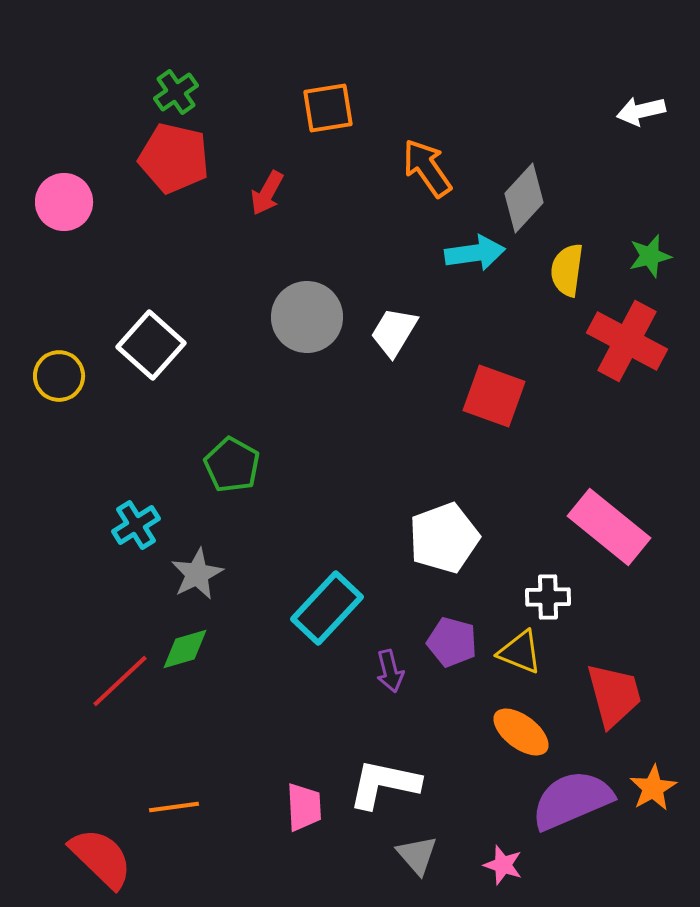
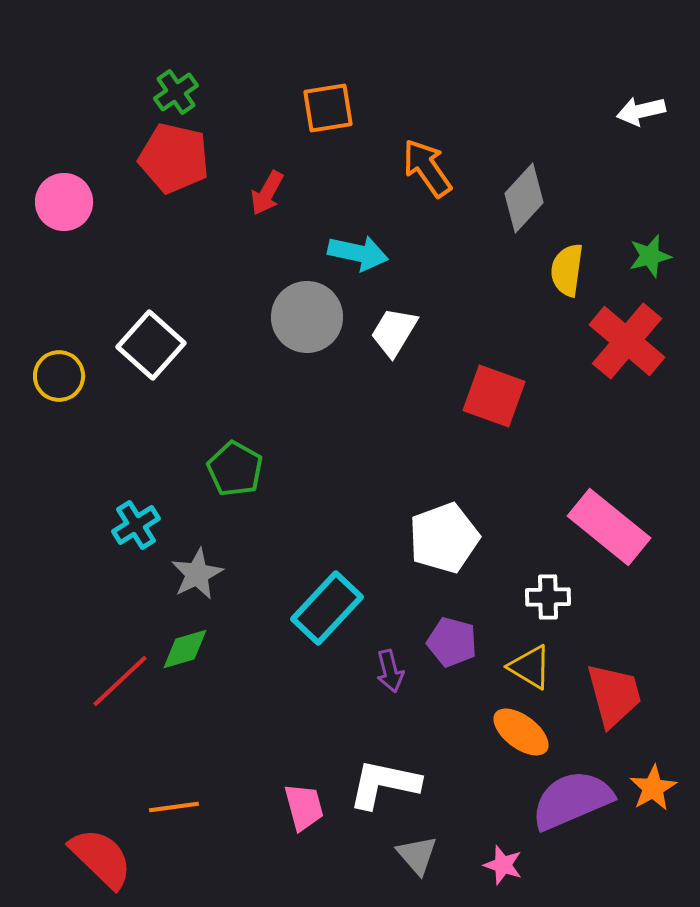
cyan arrow: moved 117 px left; rotated 20 degrees clockwise
red cross: rotated 12 degrees clockwise
green pentagon: moved 3 px right, 4 px down
yellow triangle: moved 10 px right, 15 px down; rotated 9 degrees clockwise
pink trapezoid: rotated 12 degrees counterclockwise
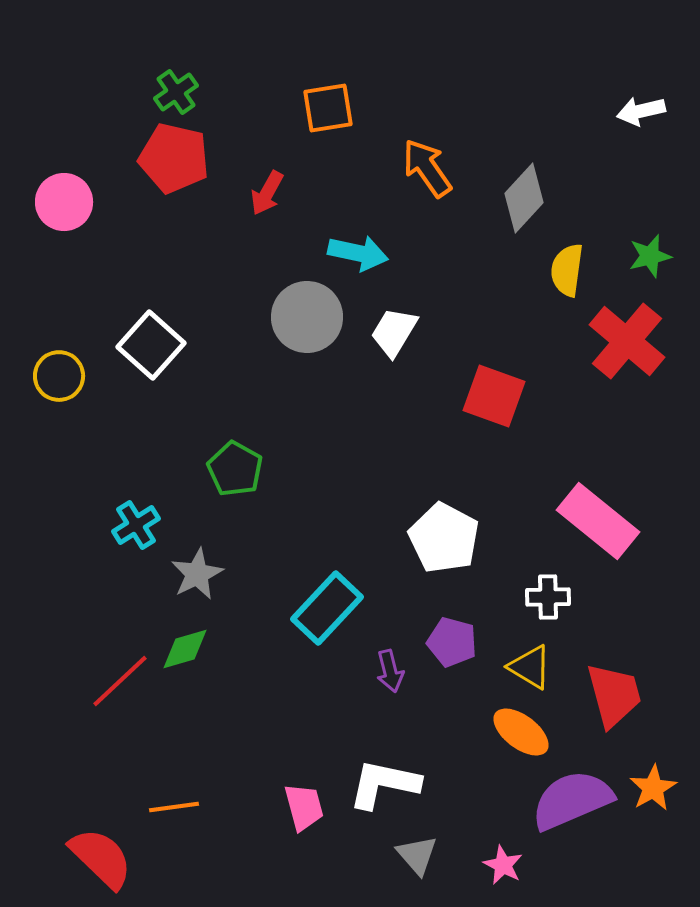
pink rectangle: moved 11 px left, 6 px up
white pentagon: rotated 24 degrees counterclockwise
pink star: rotated 9 degrees clockwise
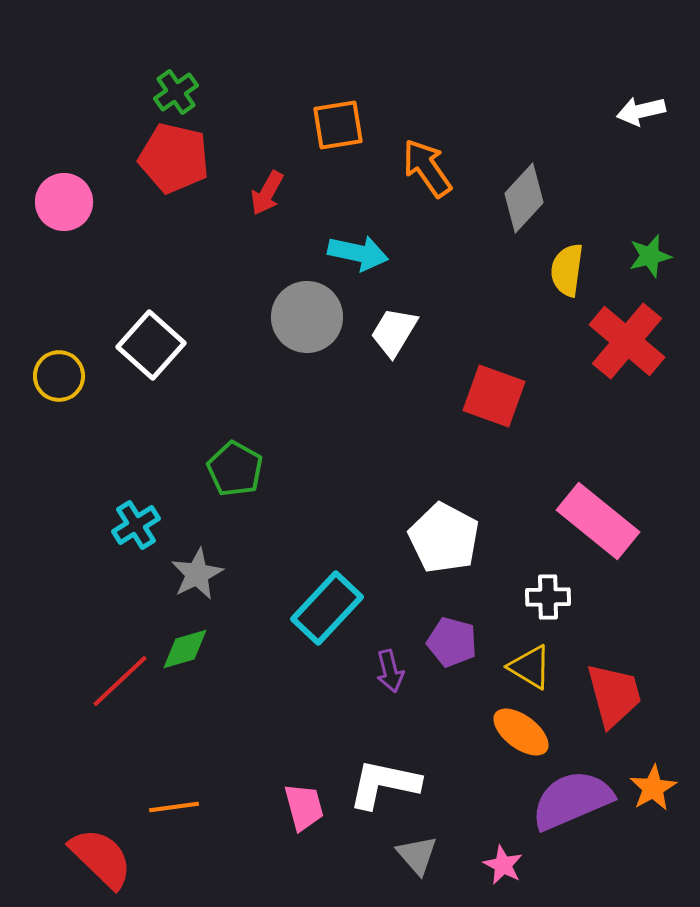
orange square: moved 10 px right, 17 px down
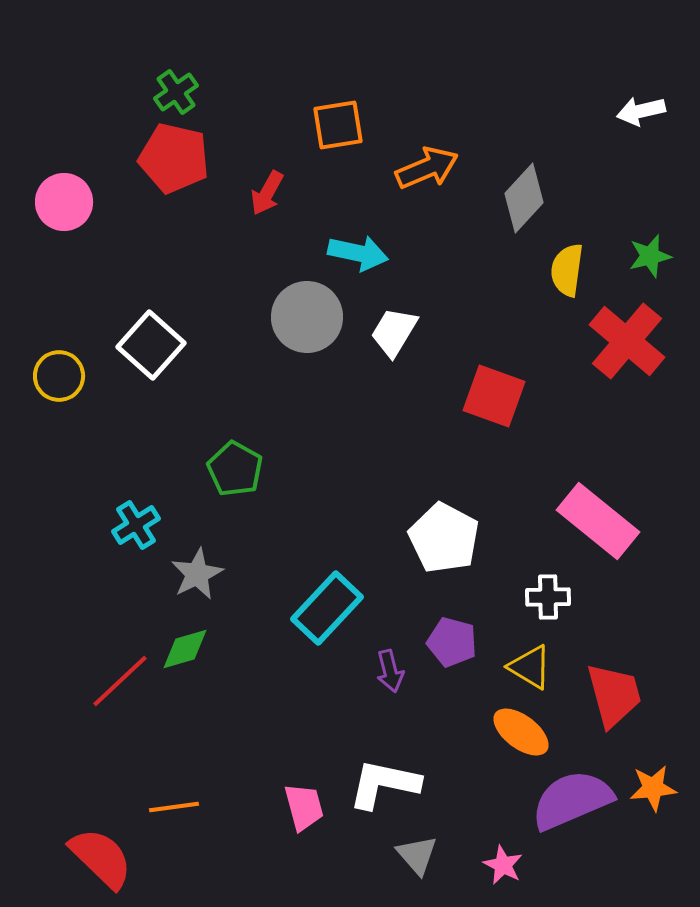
orange arrow: rotated 102 degrees clockwise
orange star: rotated 24 degrees clockwise
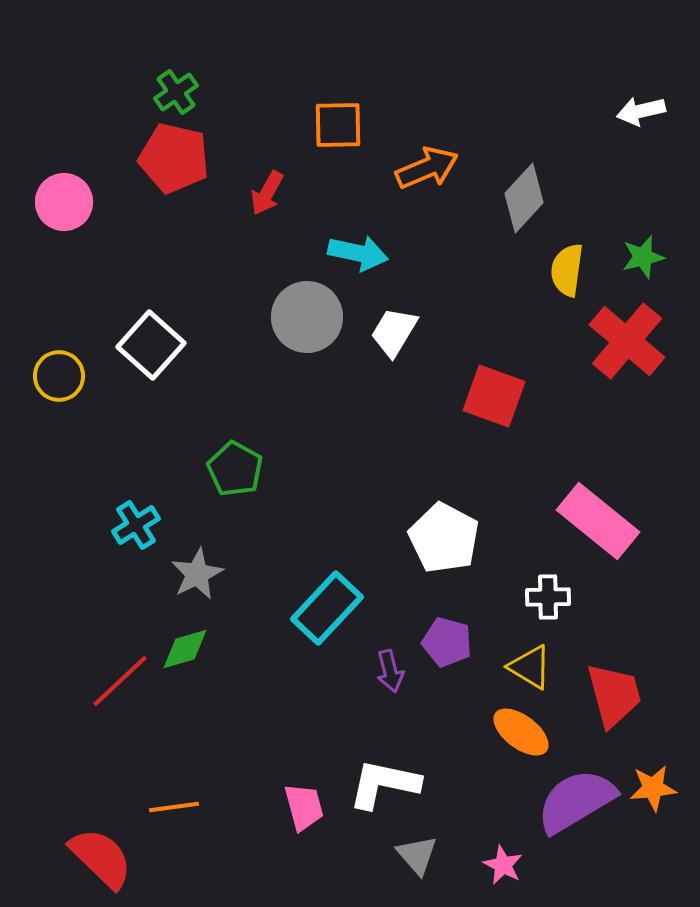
orange square: rotated 8 degrees clockwise
green star: moved 7 px left, 1 px down
purple pentagon: moved 5 px left
purple semicircle: moved 4 px right, 1 px down; rotated 8 degrees counterclockwise
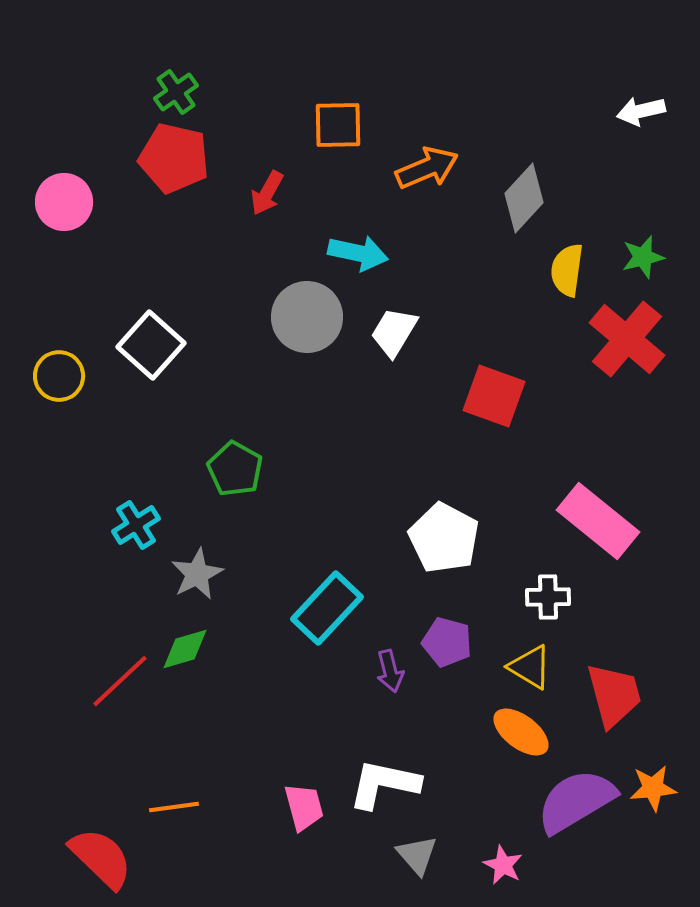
red cross: moved 2 px up
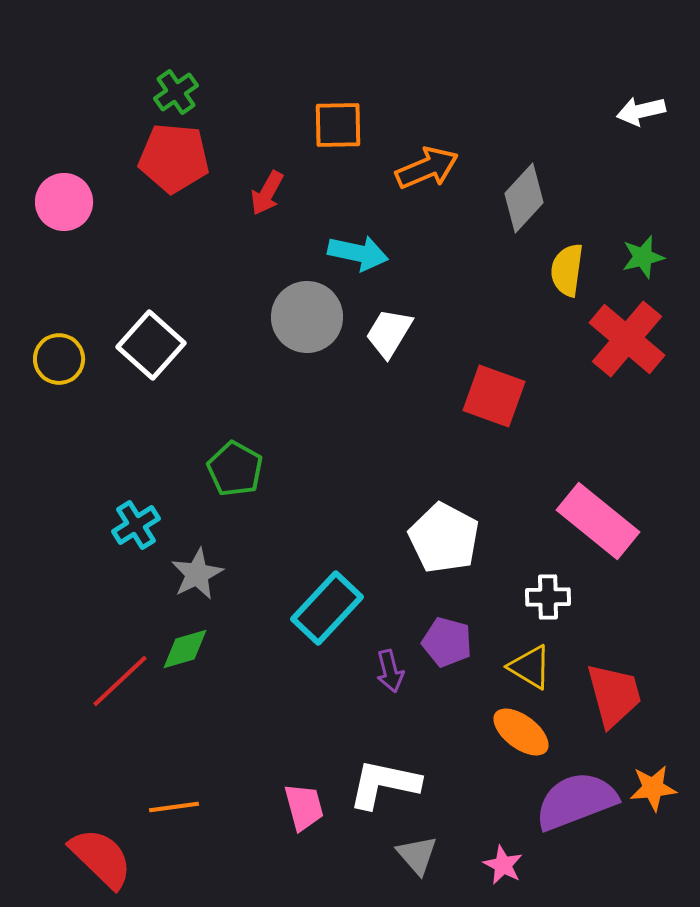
red pentagon: rotated 8 degrees counterclockwise
white trapezoid: moved 5 px left, 1 px down
yellow circle: moved 17 px up
purple semicircle: rotated 10 degrees clockwise
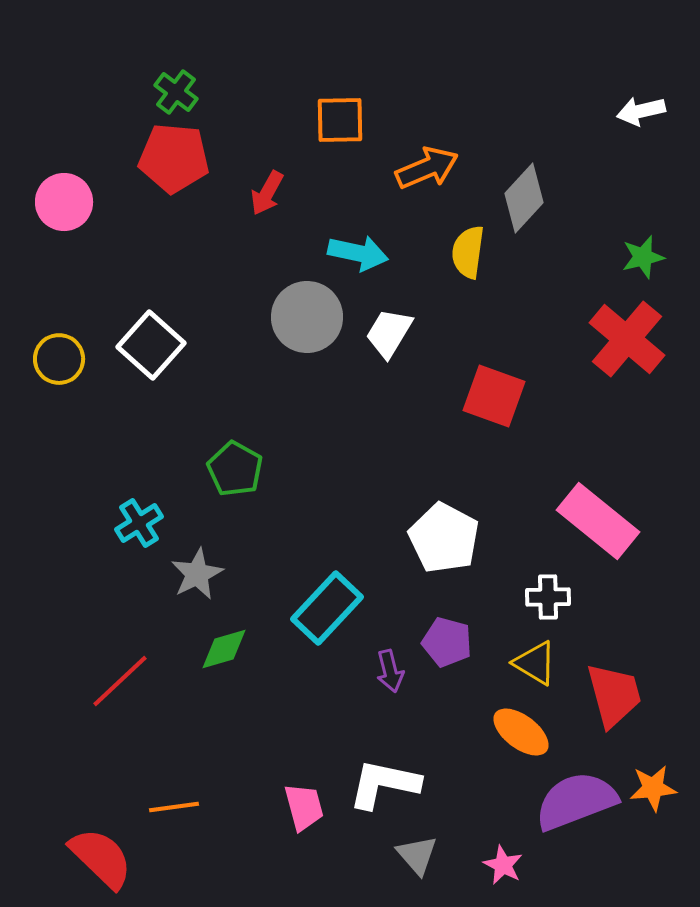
green cross: rotated 18 degrees counterclockwise
orange square: moved 2 px right, 5 px up
yellow semicircle: moved 99 px left, 18 px up
cyan cross: moved 3 px right, 2 px up
green diamond: moved 39 px right
yellow triangle: moved 5 px right, 4 px up
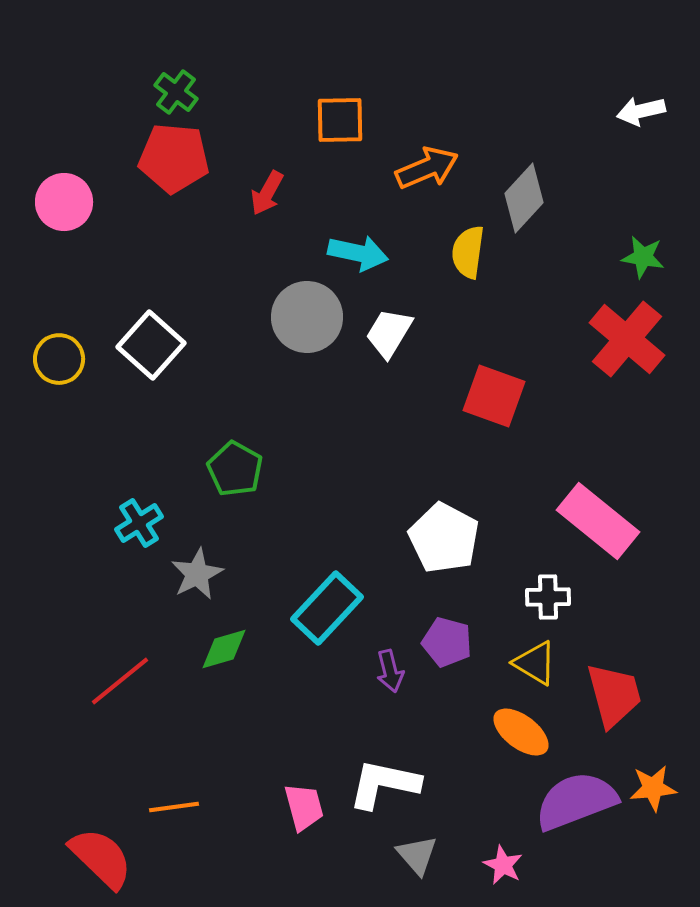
green star: rotated 24 degrees clockwise
red line: rotated 4 degrees clockwise
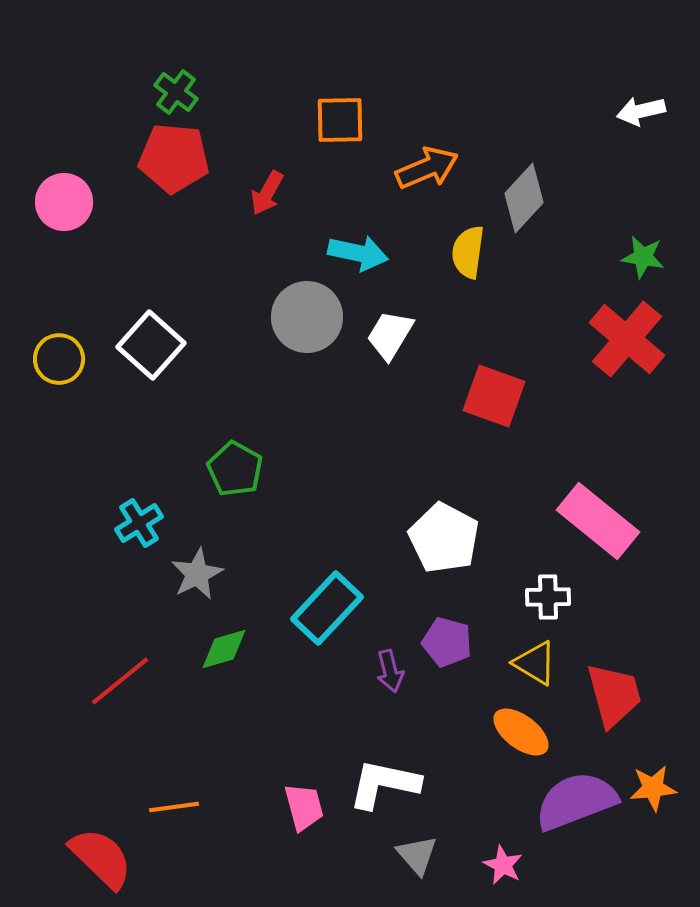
white trapezoid: moved 1 px right, 2 px down
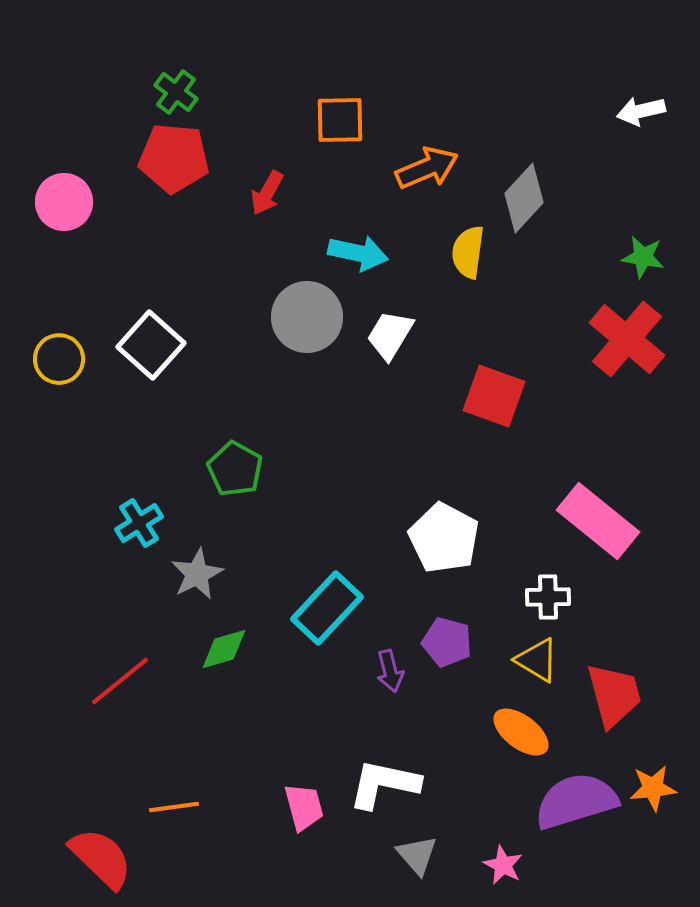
yellow triangle: moved 2 px right, 3 px up
purple semicircle: rotated 4 degrees clockwise
